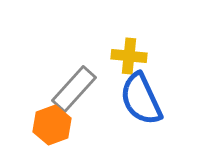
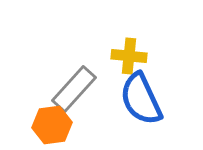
orange hexagon: rotated 12 degrees clockwise
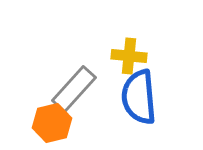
blue semicircle: moved 2 px left, 2 px up; rotated 20 degrees clockwise
orange hexagon: moved 2 px up; rotated 6 degrees counterclockwise
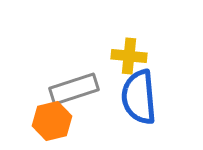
gray rectangle: rotated 30 degrees clockwise
orange hexagon: moved 2 px up
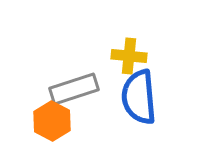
orange hexagon: rotated 18 degrees counterclockwise
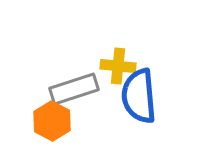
yellow cross: moved 11 px left, 10 px down
blue semicircle: moved 1 px up
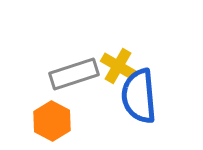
yellow cross: rotated 24 degrees clockwise
gray rectangle: moved 15 px up
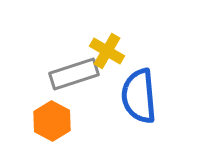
yellow cross: moved 11 px left, 15 px up
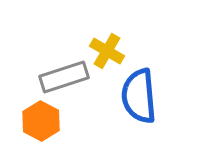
gray rectangle: moved 10 px left, 3 px down
orange hexagon: moved 11 px left
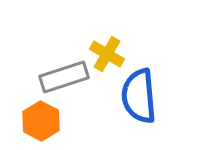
yellow cross: moved 3 px down
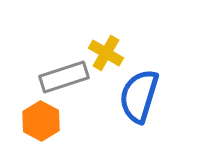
yellow cross: moved 1 px left, 1 px up
blue semicircle: rotated 22 degrees clockwise
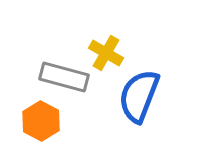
gray rectangle: rotated 33 degrees clockwise
blue semicircle: rotated 4 degrees clockwise
